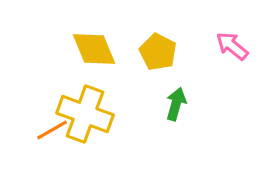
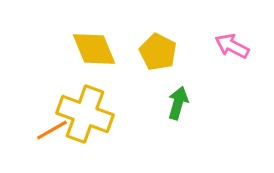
pink arrow: rotated 12 degrees counterclockwise
green arrow: moved 2 px right, 1 px up
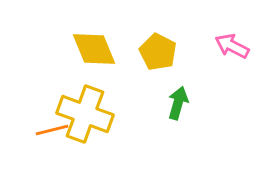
orange line: rotated 16 degrees clockwise
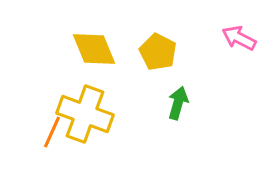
pink arrow: moved 7 px right, 8 px up
orange line: moved 2 px down; rotated 52 degrees counterclockwise
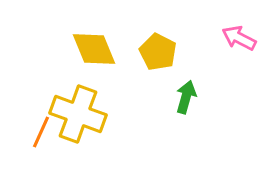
green arrow: moved 8 px right, 6 px up
yellow cross: moved 7 px left
orange line: moved 11 px left
